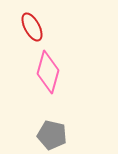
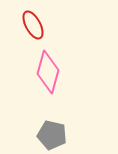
red ellipse: moved 1 px right, 2 px up
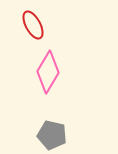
pink diamond: rotated 15 degrees clockwise
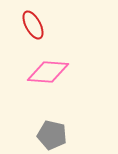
pink diamond: rotated 63 degrees clockwise
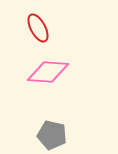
red ellipse: moved 5 px right, 3 px down
